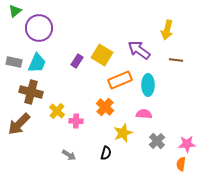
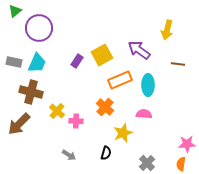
yellow square: rotated 30 degrees clockwise
brown line: moved 2 px right, 4 px down
gray cross: moved 10 px left, 22 px down
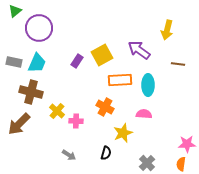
orange rectangle: rotated 20 degrees clockwise
orange cross: rotated 12 degrees counterclockwise
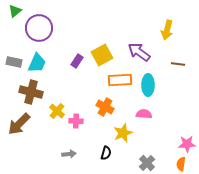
purple arrow: moved 2 px down
gray arrow: moved 1 px up; rotated 40 degrees counterclockwise
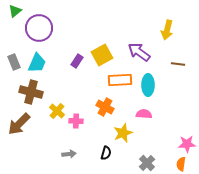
gray rectangle: rotated 56 degrees clockwise
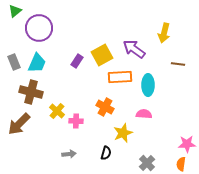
yellow arrow: moved 3 px left, 3 px down
purple arrow: moved 5 px left, 3 px up
orange rectangle: moved 3 px up
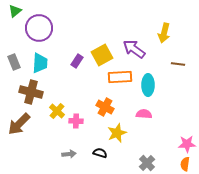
cyan trapezoid: moved 3 px right; rotated 20 degrees counterclockwise
yellow star: moved 6 px left
black semicircle: moved 6 px left; rotated 88 degrees counterclockwise
orange semicircle: moved 4 px right
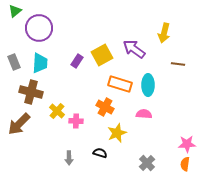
orange rectangle: moved 7 px down; rotated 20 degrees clockwise
gray arrow: moved 4 px down; rotated 96 degrees clockwise
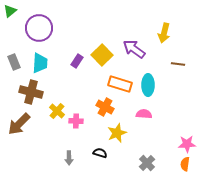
green triangle: moved 5 px left
yellow square: rotated 15 degrees counterclockwise
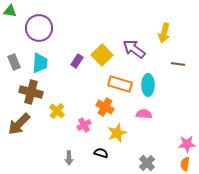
green triangle: rotated 48 degrees clockwise
pink cross: moved 8 px right, 4 px down; rotated 32 degrees counterclockwise
black semicircle: moved 1 px right
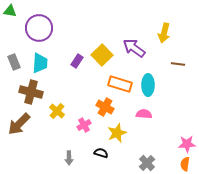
purple arrow: moved 1 px up
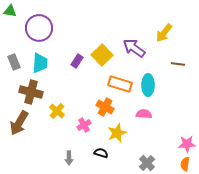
yellow arrow: rotated 24 degrees clockwise
brown arrow: moved 1 px up; rotated 15 degrees counterclockwise
